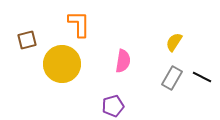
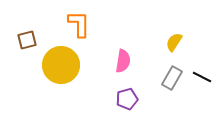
yellow circle: moved 1 px left, 1 px down
purple pentagon: moved 14 px right, 7 px up
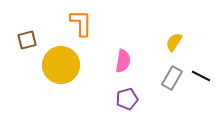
orange L-shape: moved 2 px right, 1 px up
black line: moved 1 px left, 1 px up
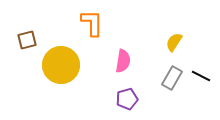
orange L-shape: moved 11 px right
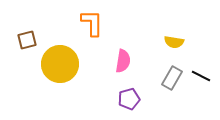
yellow semicircle: rotated 114 degrees counterclockwise
yellow circle: moved 1 px left, 1 px up
purple pentagon: moved 2 px right
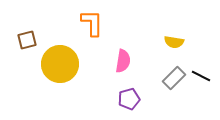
gray rectangle: moved 2 px right; rotated 15 degrees clockwise
